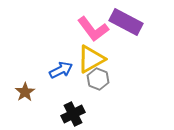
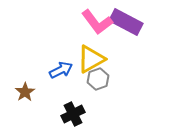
pink L-shape: moved 4 px right, 7 px up
gray hexagon: rotated 20 degrees clockwise
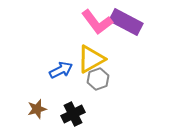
brown star: moved 12 px right, 17 px down; rotated 18 degrees clockwise
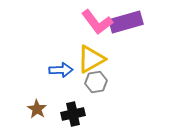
purple rectangle: rotated 44 degrees counterclockwise
blue arrow: rotated 25 degrees clockwise
gray hexagon: moved 2 px left, 3 px down; rotated 10 degrees clockwise
brown star: rotated 24 degrees counterclockwise
black cross: rotated 15 degrees clockwise
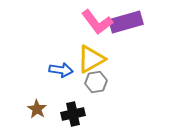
blue arrow: rotated 10 degrees clockwise
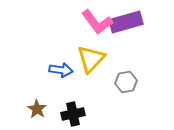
yellow triangle: rotated 16 degrees counterclockwise
gray hexagon: moved 30 px right
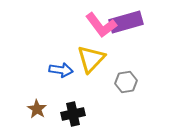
pink L-shape: moved 4 px right, 3 px down
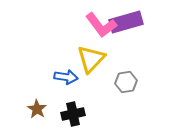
blue arrow: moved 5 px right, 7 px down
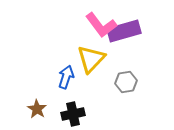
purple rectangle: moved 2 px left, 9 px down
blue arrow: rotated 80 degrees counterclockwise
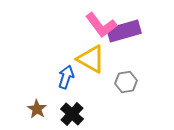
yellow triangle: rotated 44 degrees counterclockwise
black cross: moved 1 px left; rotated 35 degrees counterclockwise
